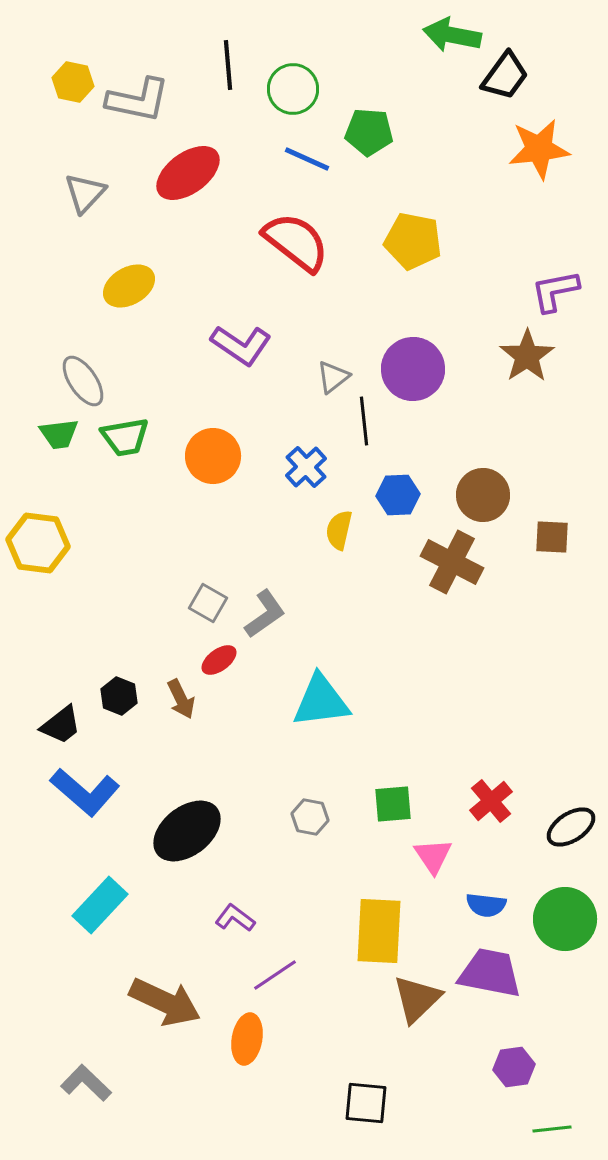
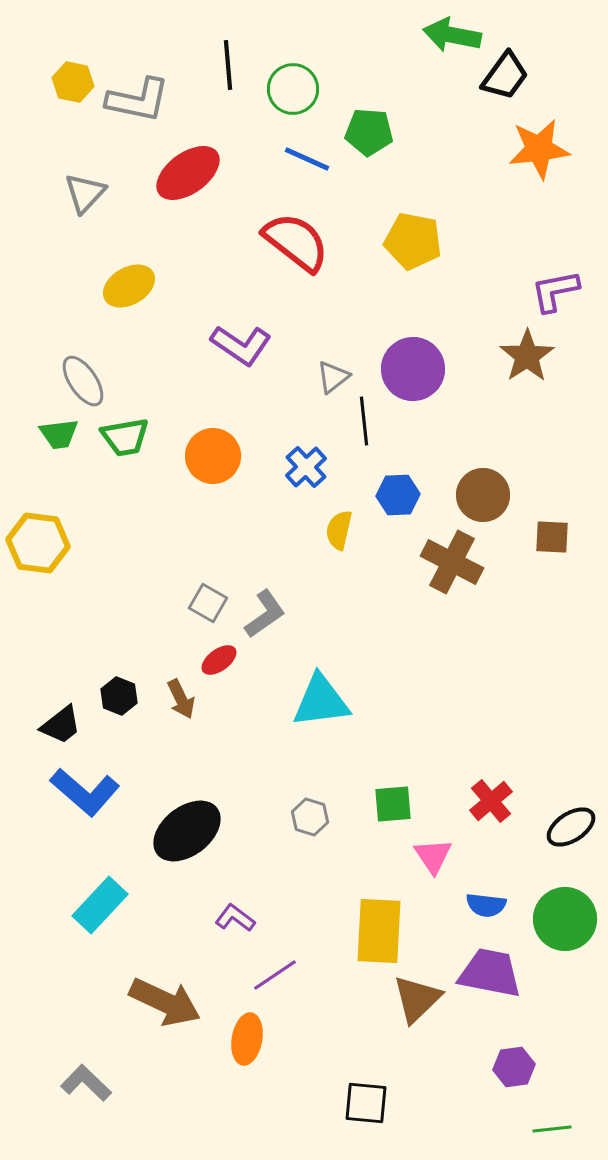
gray hexagon at (310, 817): rotated 6 degrees clockwise
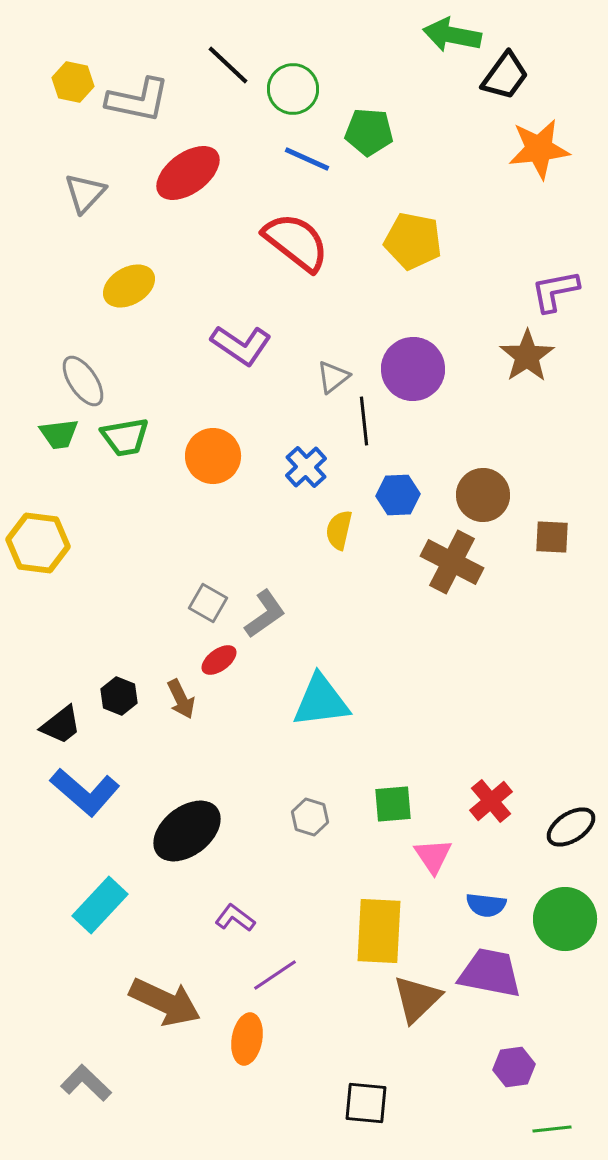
black line at (228, 65): rotated 42 degrees counterclockwise
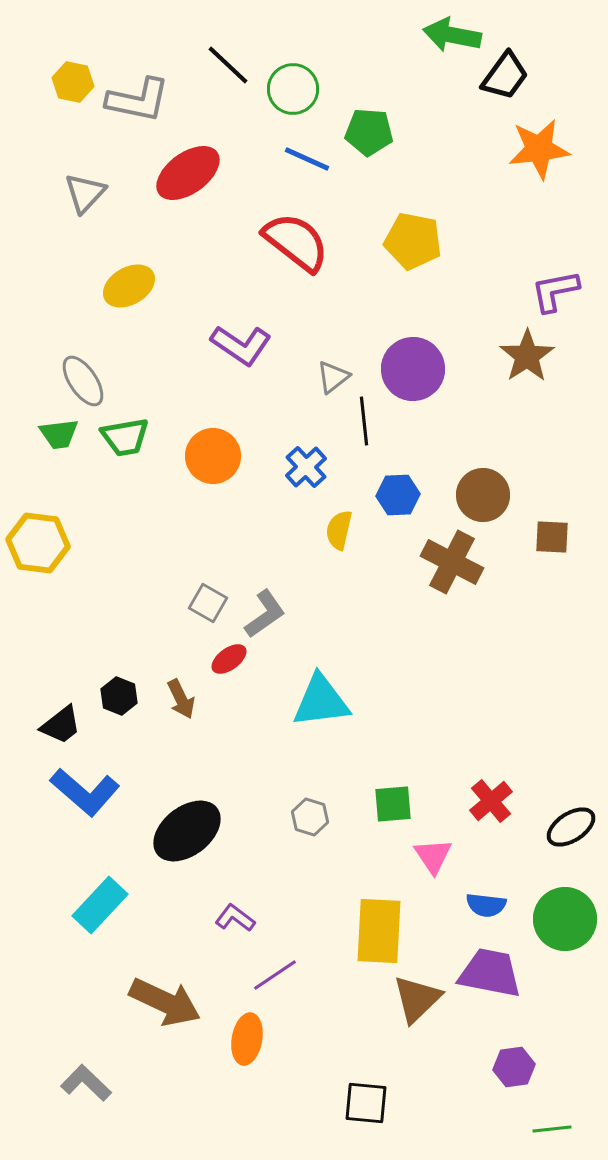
red ellipse at (219, 660): moved 10 px right, 1 px up
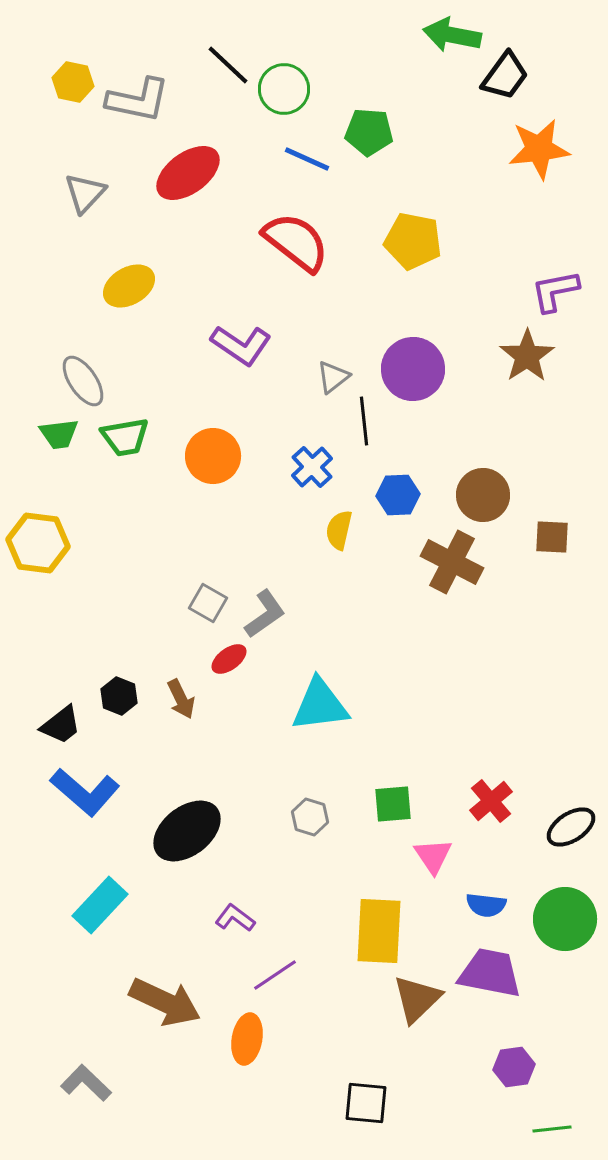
green circle at (293, 89): moved 9 px left
blue cross at (306, 467): moved 6 px right
cyan triangle at (321, 701): moved 1 px left, 4 px down
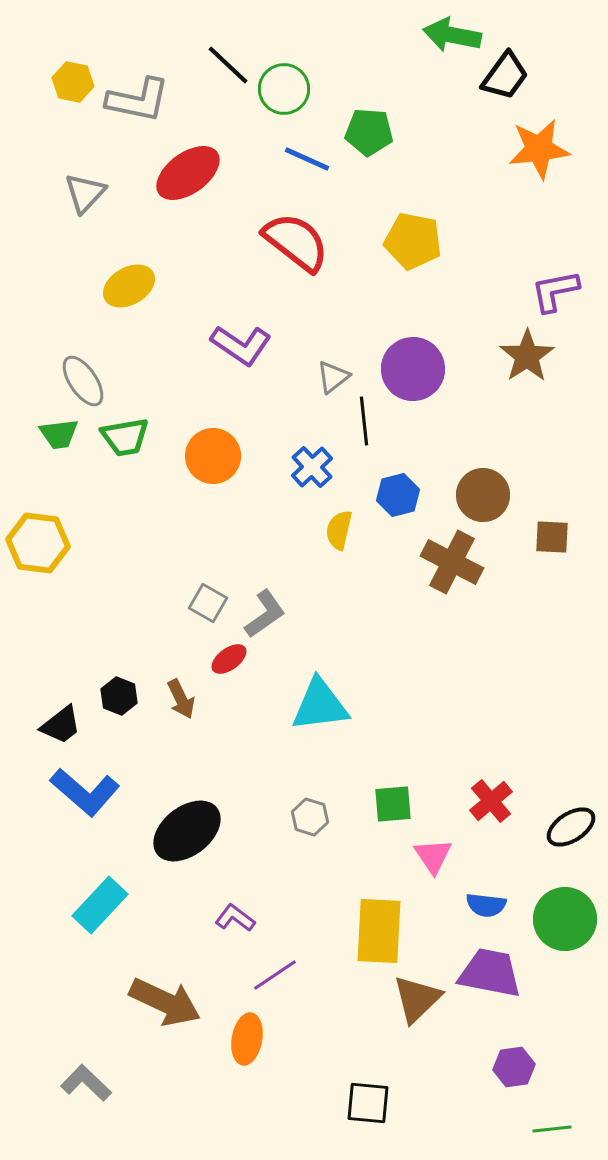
blue hexagon at (398, 495): rotated 12 degrees counterclockwise
black square at (366, 1103): moved 2 px right
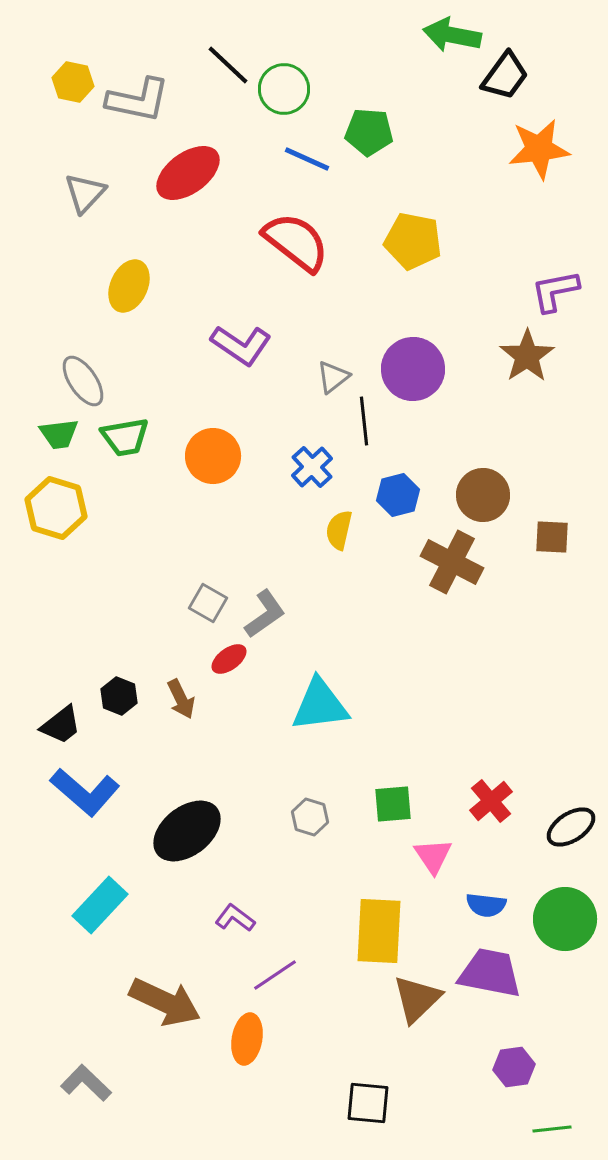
yellow ellipse at (129, 286): rotated 36 degrees counterclockwise
yellow hexagon at (38, 543): moved 18 px right, 35 px up; rotated 10 degrees clockwise
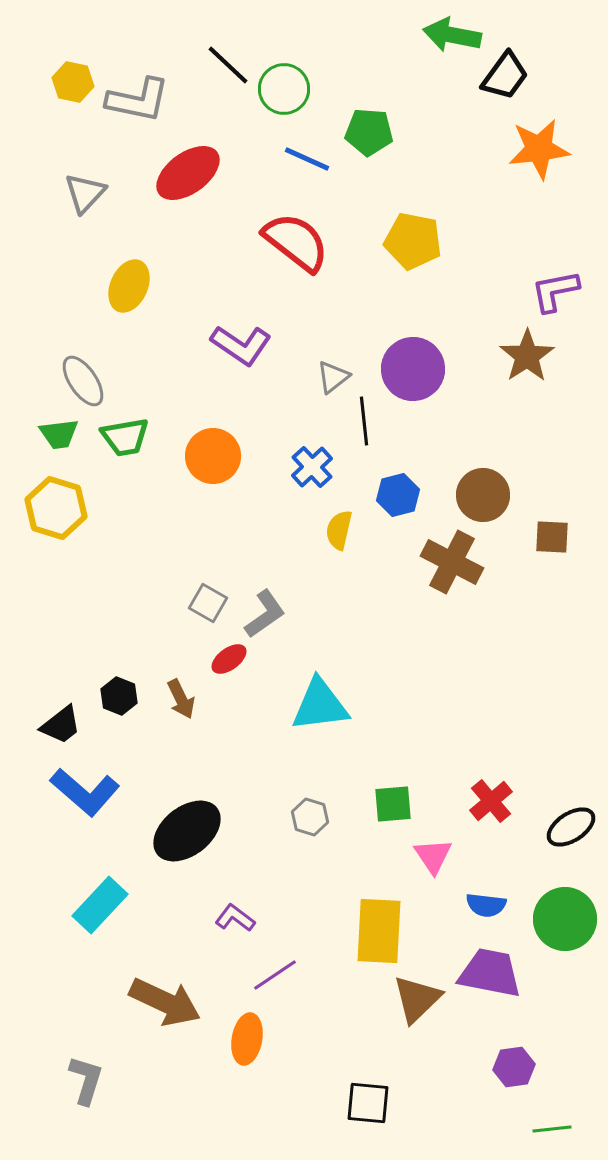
gray L-shape at (86, 1083): moved 3 px up; rotated 63 degrees clockwise
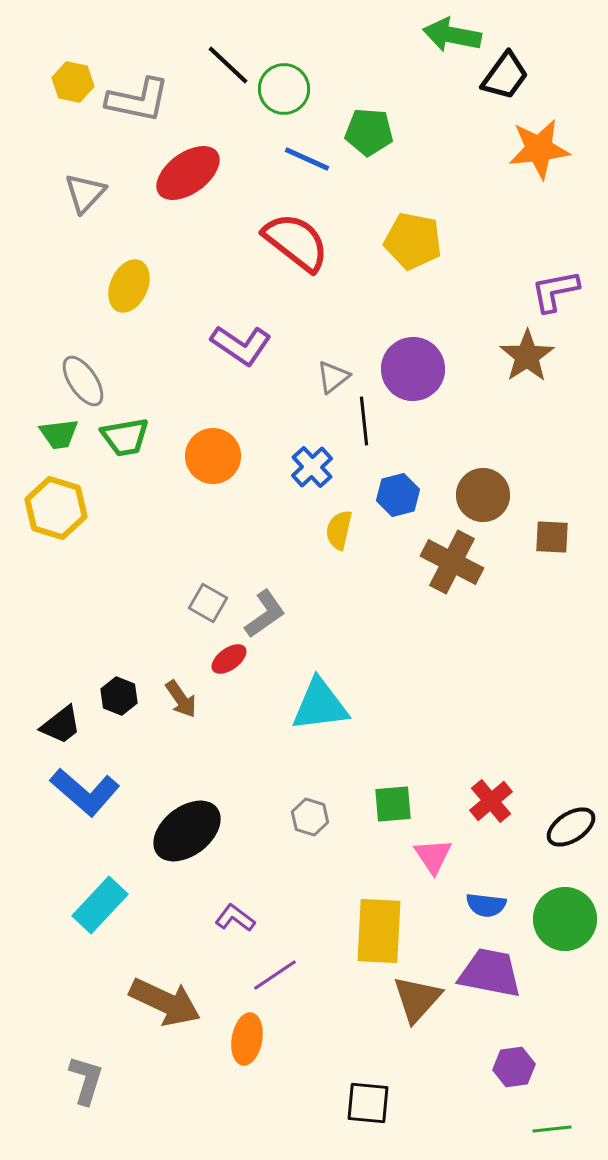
brown arrow at (181, 699): rotated 9 degrees counterclockwise
brown triangle at (417, 999): rotated 4 degrees counterclockwise
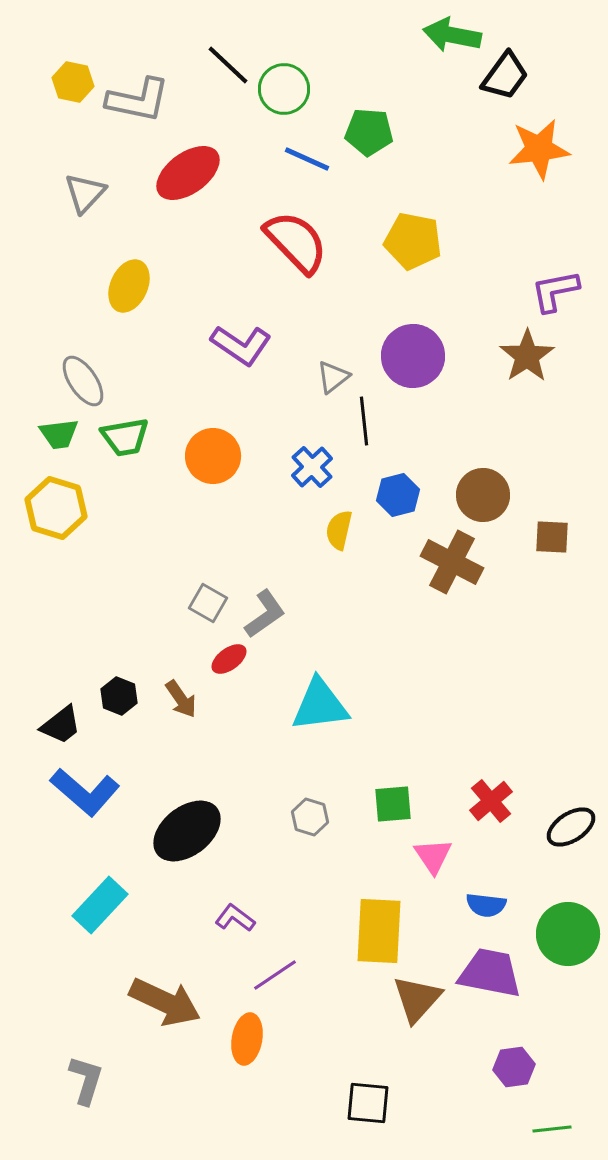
red semicircle at (296, 242): rotated 8 degrees clockwise
purple circle at (413, 369): moved 13 px up
green circle at (565, 919): moved 3 px right, 15 px down
